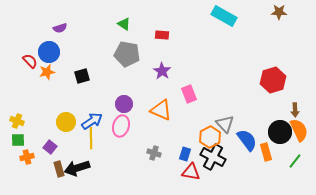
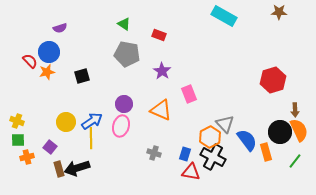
red rectangle: moved 3 px left; rotated 16 degrees clockwise
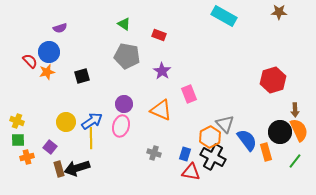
gray pentagon: moved 2 px down
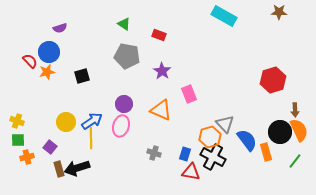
orange hexagon: rotated 10 degrees clockwise
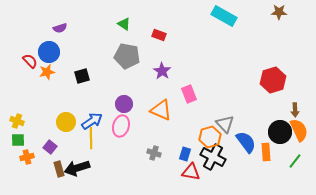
blue semicircle: moved 1 px left, 2 px down
orange rectangle: rotated 12 degrees clockwise
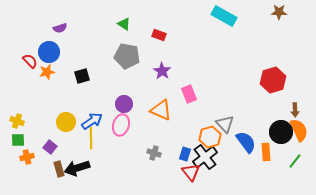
pink ellipse: moved 1 px up
black circle: moved 1 px right
black cross: moved 8 px left; rotated 25 degrees clockwise
red triangle: rotated 42 degrees clockwise
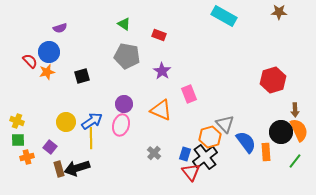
gray cross: rotated 24 degrees clockwise
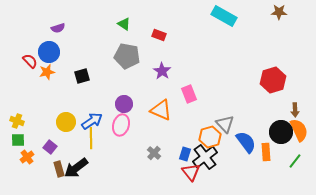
purple semicircle: moved 2 px left
orange cross: rotated 24 degrees counterclockwise
black arrow: moved 1 px left; rotated 20 degrees counterclockwise
